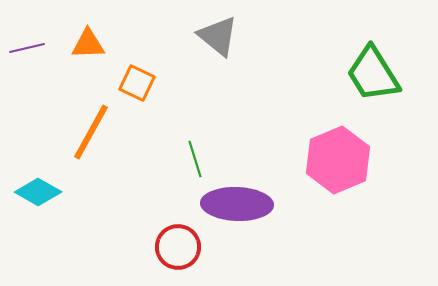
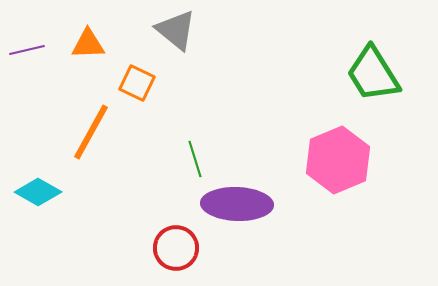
gray triangle: moved 42 px left, 6 px up
purple line: moved 2 px down
red circle: moved 2 px left, 1 px down
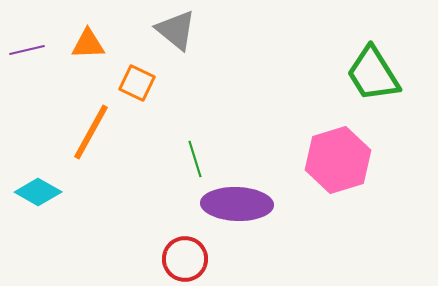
pink hexagon: rotated 6 degrees clockwise
red circle: moved 9 px right, 11 px down
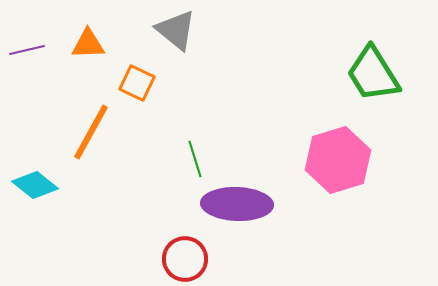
cyan diamond: moved 3 px left, 7 px up; rotated 9 degrees clockwise
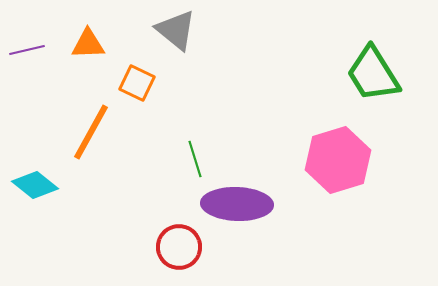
red circle: moved 6 px left, 12 px up
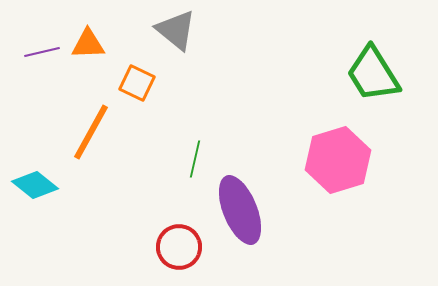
purple line: moved 15 px right, 2 px down
green line: rotated 30 degrees clockwise
purple ellipse: moved 3 px right, 6 px down; rotated 66 degrees clockwise
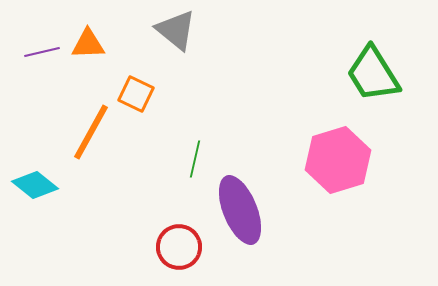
orange square: moved 1 px left, 11 px down
